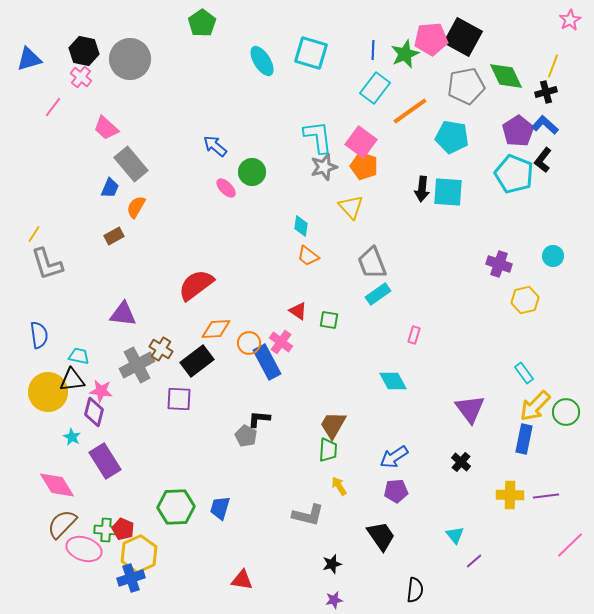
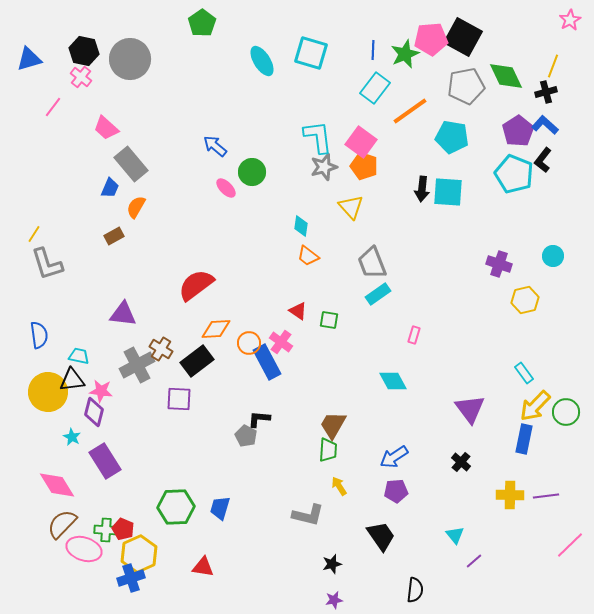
red triangle at (242, 580): moved 39 px left, 13 px up
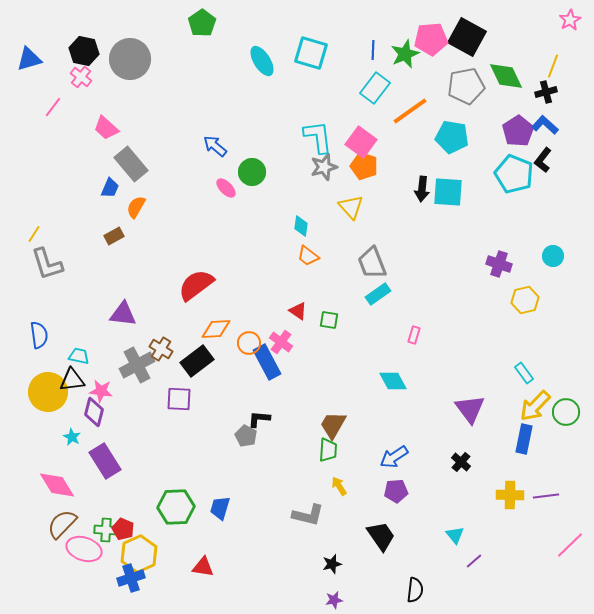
black square at (463, 37): moved 4 px right
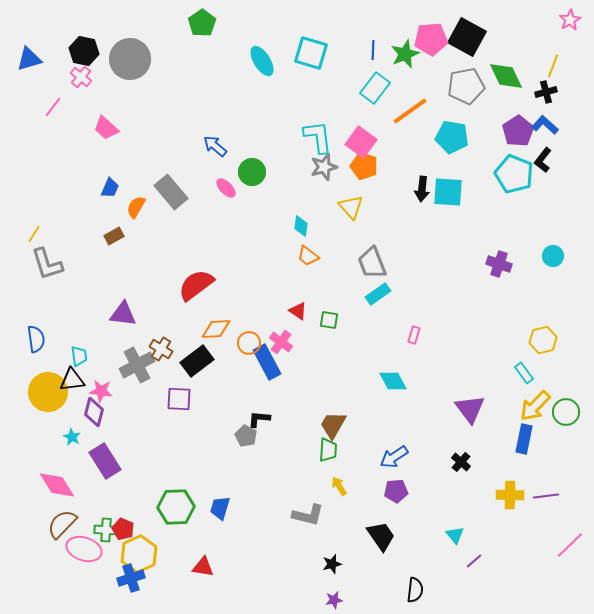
gray rectangle at (131, 164): moved 40 px right, 28 px down
yellow hexagon at (525, 300): moved 18 px right, 40 px down
blue semicircle at (39, 335): moved 3 px left, 4 px down
cyan trapezoid at (79, 356): rotated 70 degrees clockwise
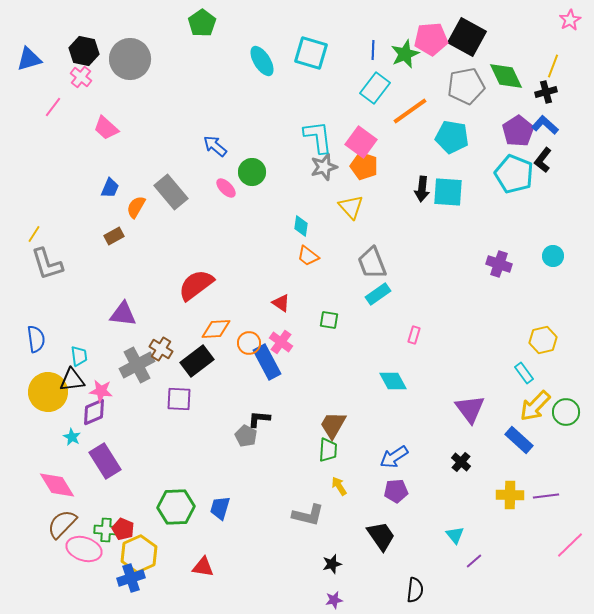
red triangle at (298, 311): moved 17 px left, 8 px up
purple diamond at (94, 412): rotated 52 degrees clockwise
blue rectangle at (524, 439): moved 5 px left, 1 px down; rotated 60 degrees counterclockwise
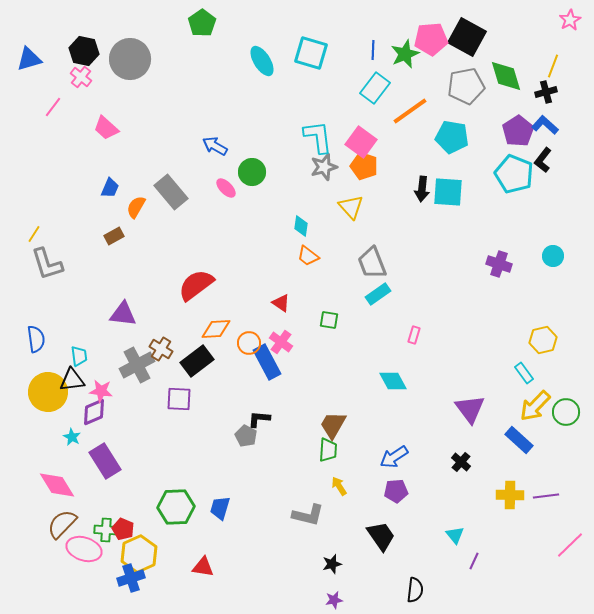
green diamond at (506, 76): rotated 9 degrees clockwise
blue arrow at (215, 146): rotated 10 degrees counterclockwise
purple line at (474, 561): rotated 24 degrees counterclockwise
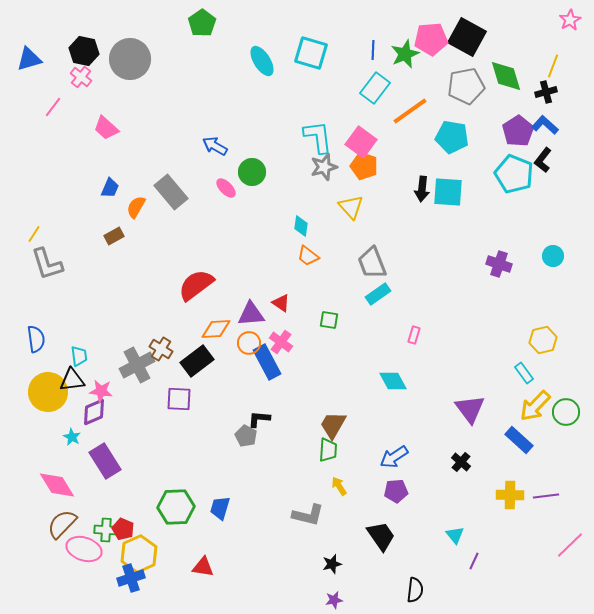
purple triangle at (123, 314): moved 128 px right; rotated 12 degrees counterclockwise
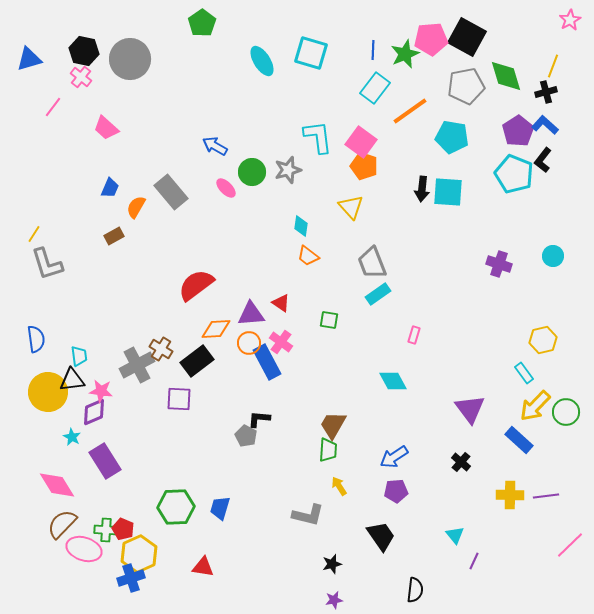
gray star at (324, 167): moved 36 px left, 3 px down
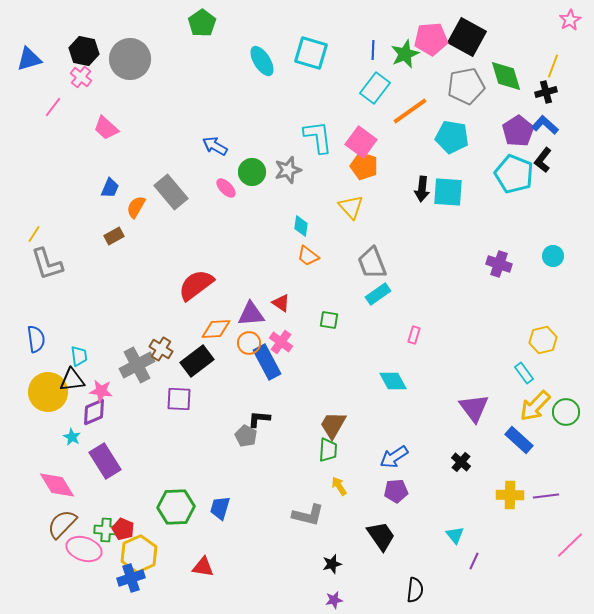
purple triangle at (470, 409): moved 4 px right, 1 px up
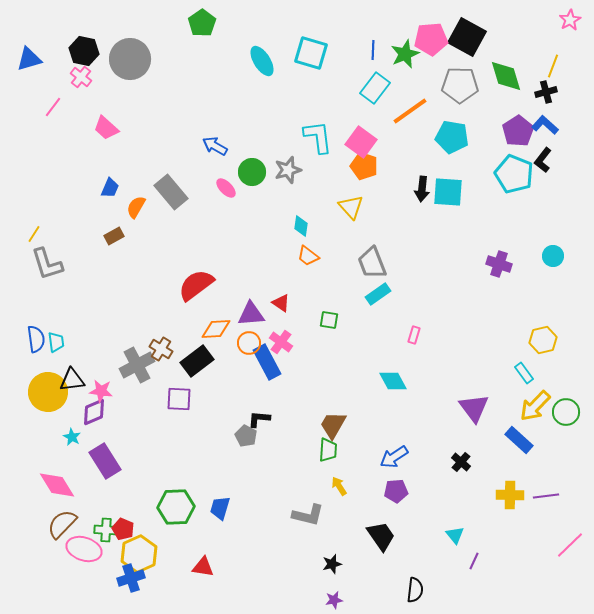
gray pentagon at (466, 86): moved 6 px left, 1 px up; rotated 12 degrees clockwise
cyan trapezoid at (79, 356): moved 23 px left, 14 px up
